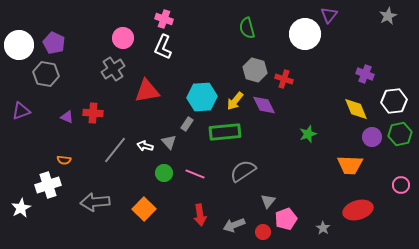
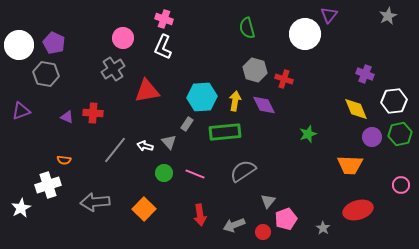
yellow arrow at (235, 101): rotated 150 degrees clockwise
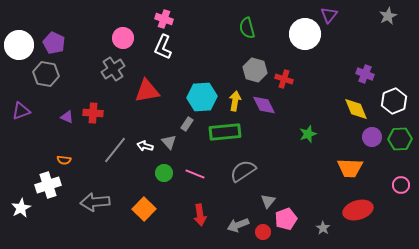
white hexagon at (394, 101): rotated 15 degrees counterclockwise
green hexagon at (400, 134): moved 5 px down; rotated 10 degrees clockwise
orange trapezoid at (350, 165): moved 3 px down
gray arrow at (234, 225): moved 4 px right
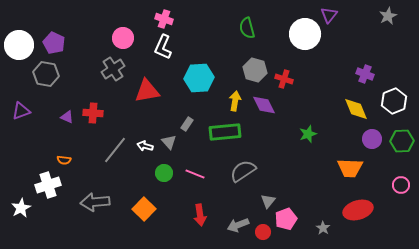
cyan hexagon at (202, 97): moved 3 px left, 19 px up
purple circle at (372, 137): moved 2 px down
green hexagon at (400, 139): moved 2 px right, 2 px down
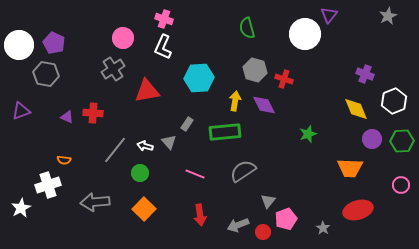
green circle at (164, 173): moved 24 px left
